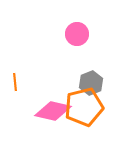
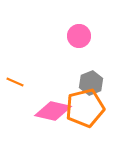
pink circle: moved 2 px right, 2 px down
orange line: rotated 60 degrees counterclockwise
orange pentagon: moved 1 px right, 1 px down
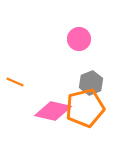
pink circle: moved 3 px down
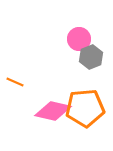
gray hexagon: moved 26 px up
orange pentagon: rotated 9 degrees clockwise
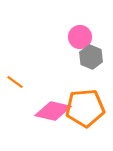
pink circle: moved 1 px right, 2 px up
gray hexagon: rotated 15 degrees counterclockwise
orange line: rotated 12 degrees clockwise
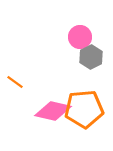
gray hexagon: rotated 10 degrees clockwise
orange pentagon: moved 1 px left, 1 px down
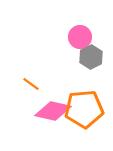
orange line: moved 16 px right, 2 px down
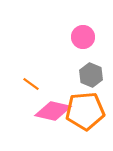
pink circle: moved 3 px right
gray hexagon: moved 18 px down; rotated 10 degrees counterclockwise
orange pentagon: moved 1 px right, 2 px down
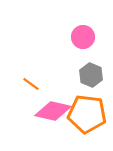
orange pentagon: moved 2 px right, 3 px down; rotated 12 degrees clockwise
